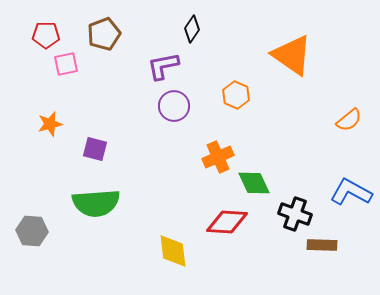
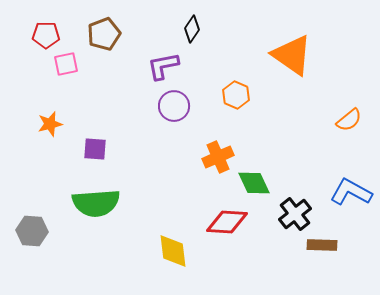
purple square: rotated 10 degrees counterclockwise
black cross: rotated 32 degrees clockwise
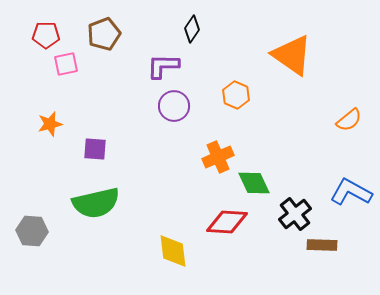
purple L-shape: rotated 12 degrees clockwise
green semicircle: rotated 9 degrees counterclockwise
